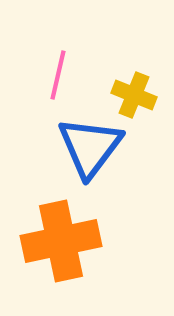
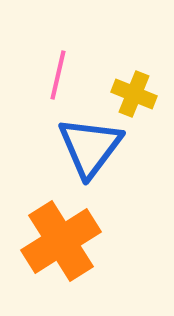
yellow cross: moved 1 px up
orange cross: rotated 20 degrees counterclockwise
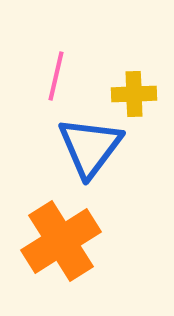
pink line: moved 2 px left, 1 px down
yellow cross: rotated 24 degrees counterclockwise
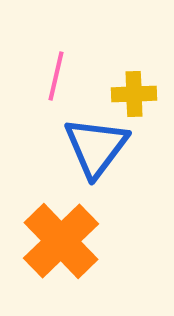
blue triangle: moved 6 px right
orange cross: rotated 12 degrees counterclockwise
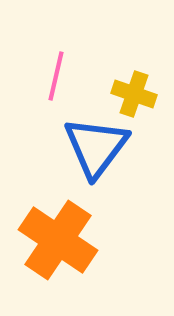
yellow cross: rotated 21 degrees clockwise
orange cross: moved 3 px left, 1 px up; rotated 12 degrees counterclockwise
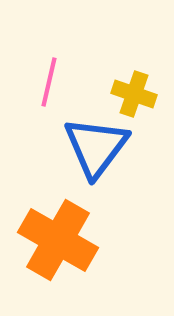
pink line: moved 7 px left, 6 px down
orange cross: rotated 4 degrees counterclockwise
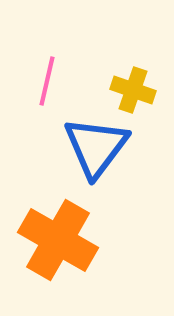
pink line: moved 2 px left, 1 px up
yellow cross: moved 1 px left, 4 px up
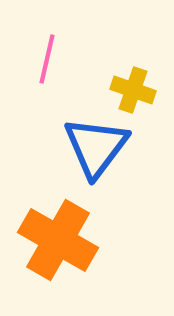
pink line: moved 22 px up
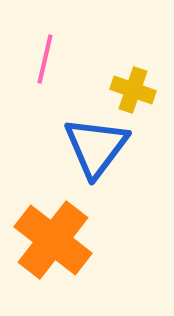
pink line: moved 2 px left
orange cross: moved 5 px left; rotated 8 degrees clockwise
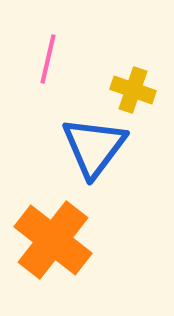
pink line: moved 3 px right
blue triangle: moved 2 px left
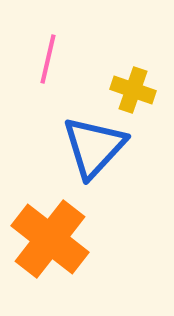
blue triangle: rotated 6 degrees clockwise
orange cross: moved 3 px left, 1 px up
